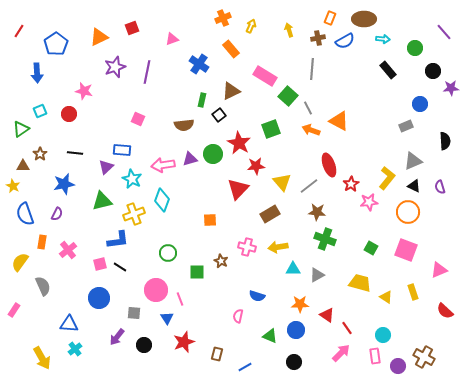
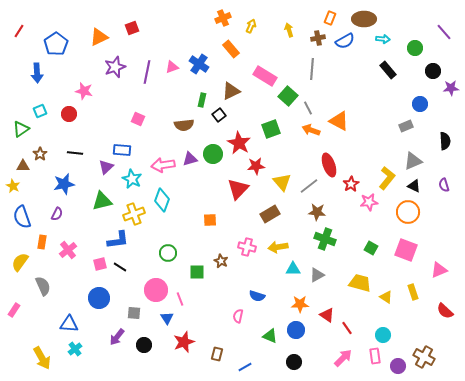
pink triangle at (172, 39): moved 28 px down
purple semicircle at (440, 187): moved 4 px right, 2 px up
blue semicircle at (25, 214): moved 3 px left, 3 px down
pink arrow at (341, 353): moved 2 px right, 5 px down
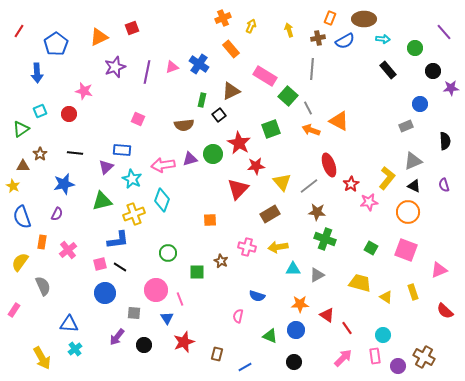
blue circle at (99, 298): moved 6 px right, 5 px up
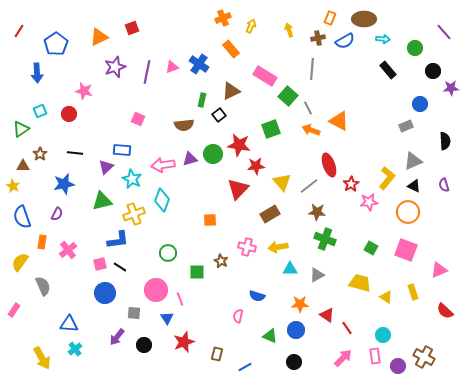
red star at (239, 143): moved 2 px down; rotated 20 degrees counterclockwise
cyan triangle at (293, 269): moved 3 px left
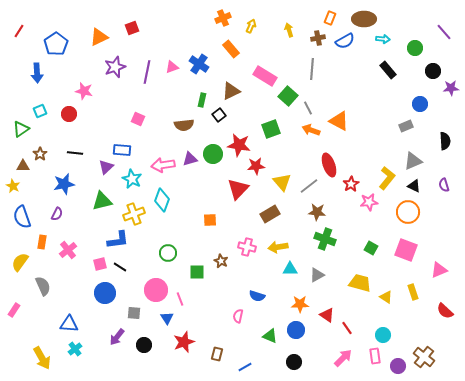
brown cross at (424, 357): rotated 10 degrees clockwise
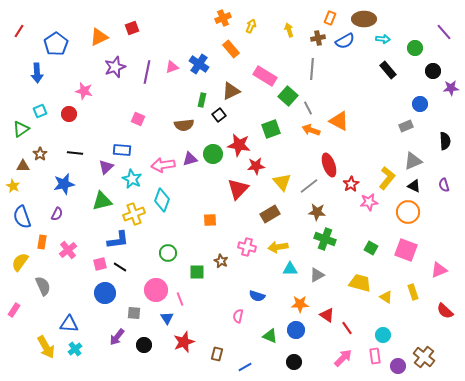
yellow arrow at (42, 358): moved 4 px right, 11 px up
